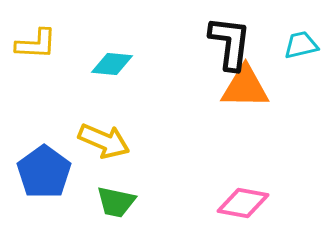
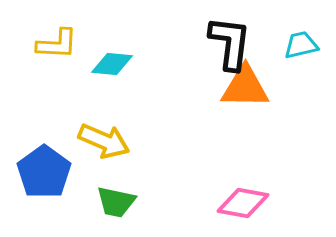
yellow L-shape: moved 21 px right
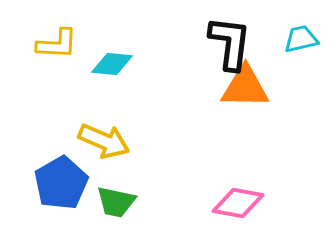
cyan trapezoid: moved 6 px up
blue pentagon: moved 17 px right, 11 px down; rotated 6 degrees clockwise
pink diamond: moved 5 px left
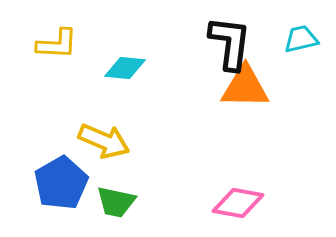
cyan diamond: moved 13 px right, 4 px down
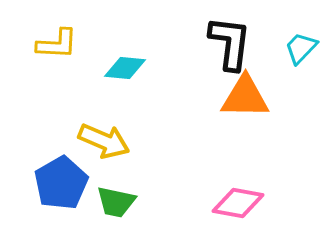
cyan trapezoid: moved 9 px down; rotated 33 degrees counterclockwise
orange triangle: moved 10 px down
